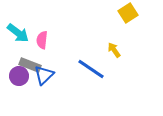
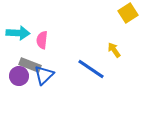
cyan arrow: rotated 35 degrees counterclockwise
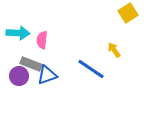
gray rectangle: moved 1 px right, 1 px up
blue triangle: moved 3 px right; rotated 25 degrees clockwise
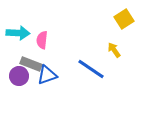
yellow square: moved 4 px left, 6 px down
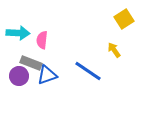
gray rectangle: moved 1 px up
blue line: moved 3 px left, 2 px down
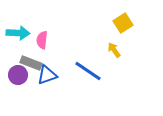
yellow square: moved 1 px left, 4 px down
purple circle: moved 1 px left, 1 px up
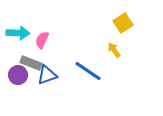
pink semicircle: rotated 18 degrees clockwise
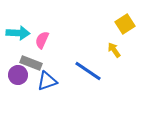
yellow square: moved 2 px right, 1 px down
blue triangle: moved 6 px down
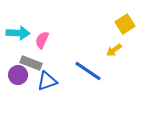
yellow arrow: rotated 91 degrees counterclockwise
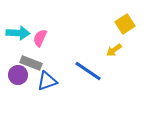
pink semicircle: moved 2 px left, 2 px up
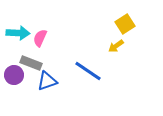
yellow arrow: moved 2 px right, 4 px up
purple circle: moved 4 px left
